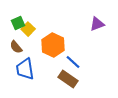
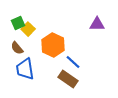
purple triangle: rotated 21 degrees clockwise
brown semicircle: moved 1 px right, 1 px down
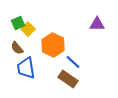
blue trapezoid: moved 1 px right, 1 px up
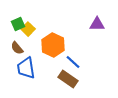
green square: moved 1 px down
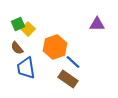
orange hexagon: moved 2 px right, 2 px down; rotated 15 degrees clockwise
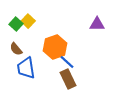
green square: moved 2 px left; rotated 24 degrees counterclockwise
yellow square: moved 8 px up
brown semicircle: moved 1 px left, 1 px down
blue line: moved 6 px left
brown rectangle: rotated 30 degrees clockwise
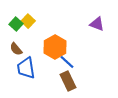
purple triangle: rotated 21 degrees clockwise
orange hexagon: rotated 10 degrees counterclockwise
brown rectangle: moved 2 px down
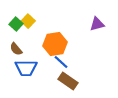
purple triangle: rotated 35 degrees counterclockwise
orange hexagon: moved 3 px up; rotated 20 degrees clockwise
blue line: moved 6 px left
blue trapezoid: rotated 80 degrees counterclockwise
brown rectangle: rotated 30 degrees counterclockwise
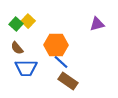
orange hexagon: moved 1 px right, 1 px down; rotated 10 degrees clockwise
brown semicircle: moved 1 px right, 1 px up
